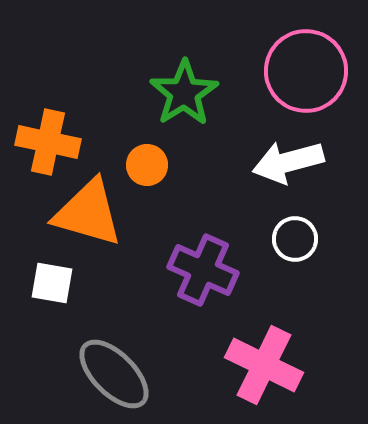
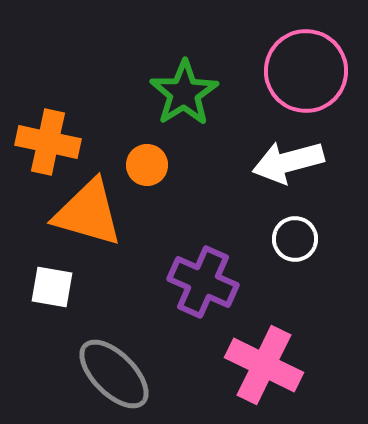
purple cross: moved 12 px down
white square: moved 4 px down
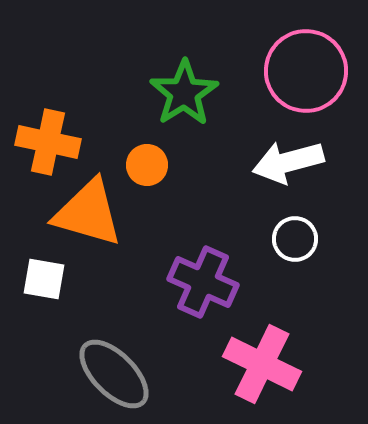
white square: moved 8 px left, 8 px up
pink cross: moved 2 px left, 1 px up
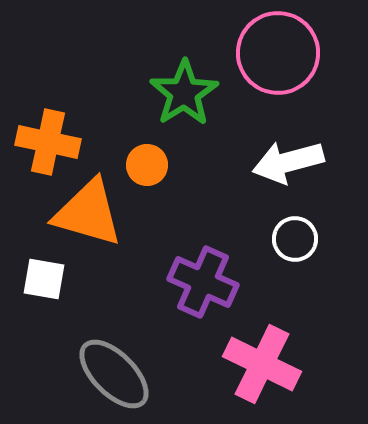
pink circle: moved 28 px left, 18 px up
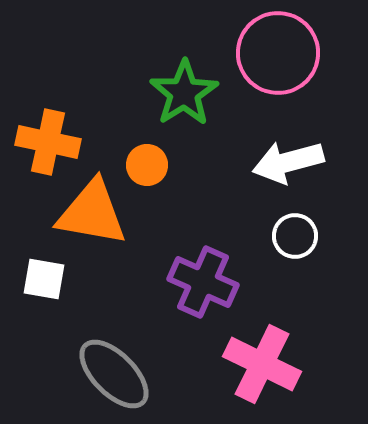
orange triangle: moved 4 px right; rotated 6 degrees counterclockwise
white circle: moved 3 px up
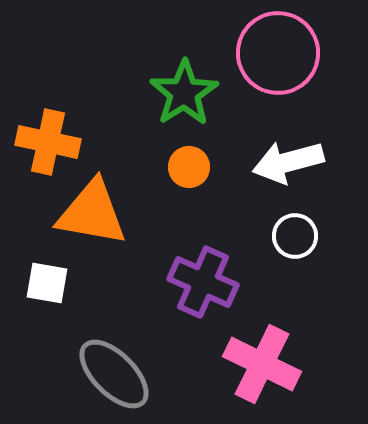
orange circle: moved 42 px right, 2 px down
white square: moved 3 px right, 4 px down
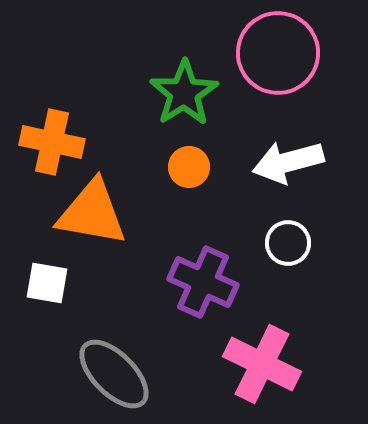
orange cross: moved 4 px right
white circle: moved 7 px left, 7 px down
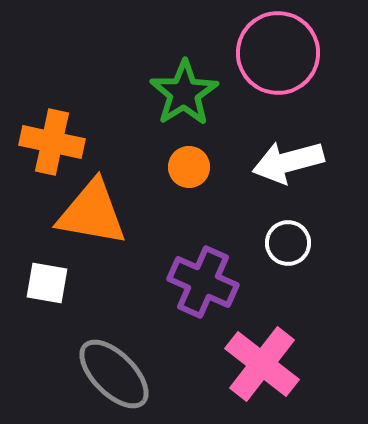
pink cross: rotated 12 degrees clockwise
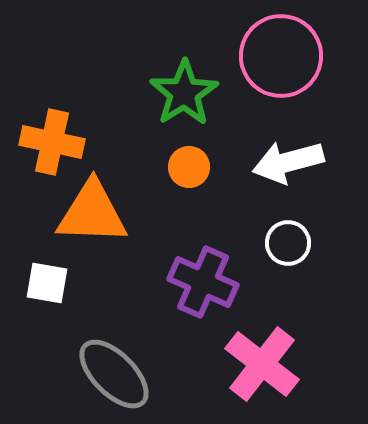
pink circle: moved 3 px right, 3 px down
orange triangle: rotated 8 degrees counterclockwise
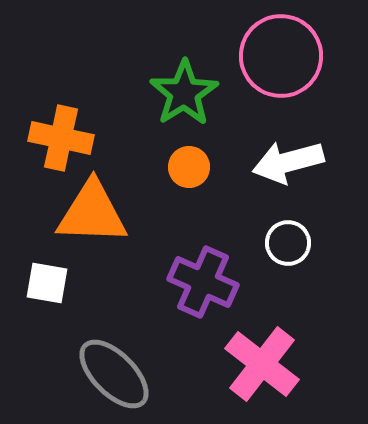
orange cross: moved 9 px right, 4 px up
